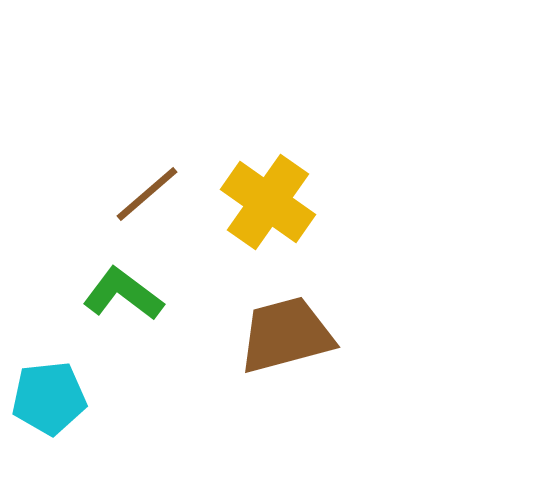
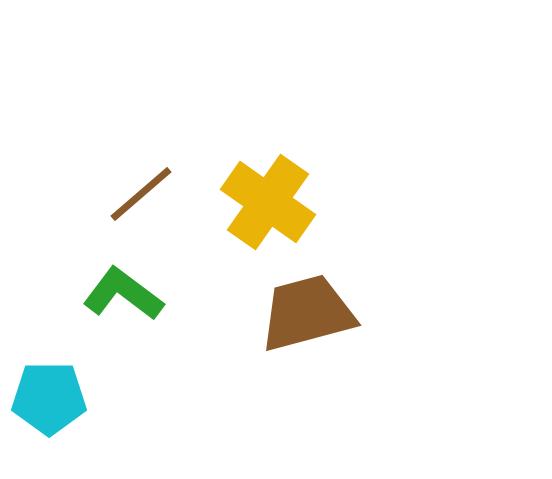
brown line: moved 6 px left
brown trapezoid: moved 21 px right, 22 px up
cyan pentagon: rotated 6 degrees clockwise
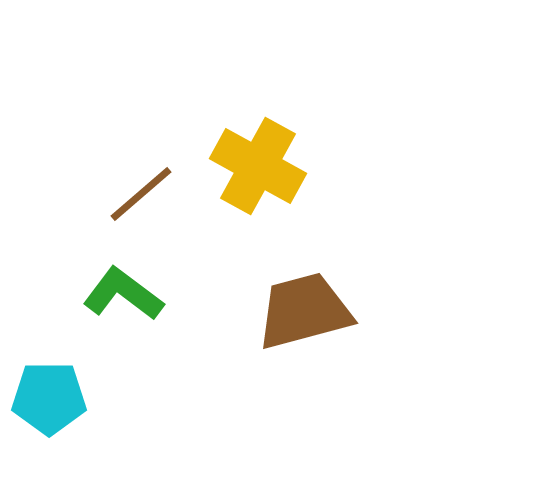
yellow cross: moved 10 px left, 36 px up; rotated 6 degrees counterclockwise
brown trapezoid: moved 3 px left, 2 px up
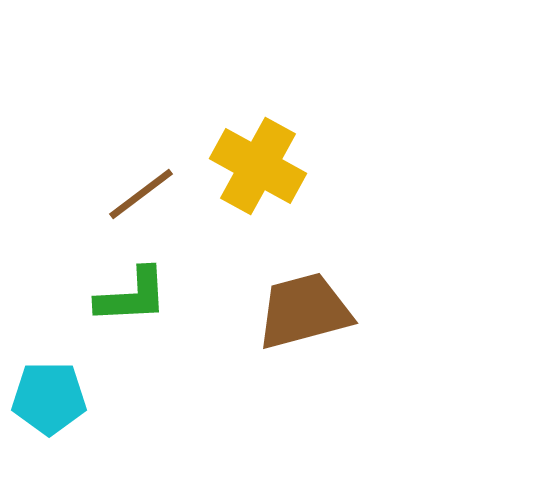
brown line: rotated 4 degrees clockwise
green L-shape: moved 9 px right, 2 px down; rotated 140 degrees clockwise
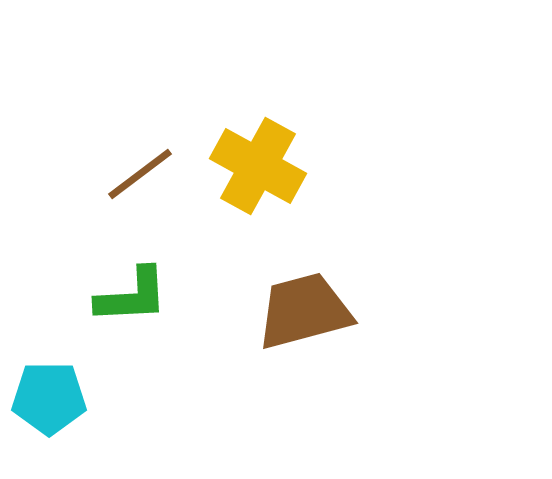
brown line: moved 1 px left, 20 px up
